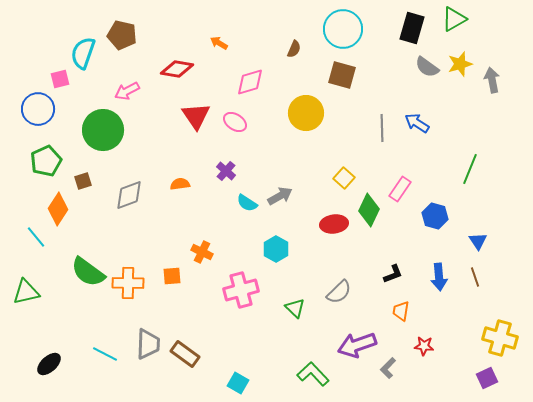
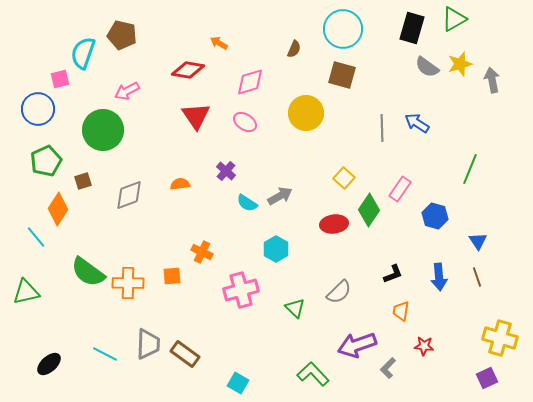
red diamond at (177, 69): moved 11 px right, 1 px down
pink ellipse at (235, 122): moved 10 px right
green diamond at (369, 210): rotated 8 degrees clockwise
brown line at (475, 277): moved 2 px right
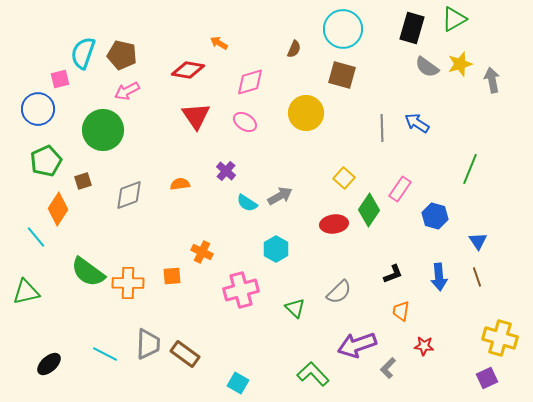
brown pentagon at (122, 35): moved 20 px down
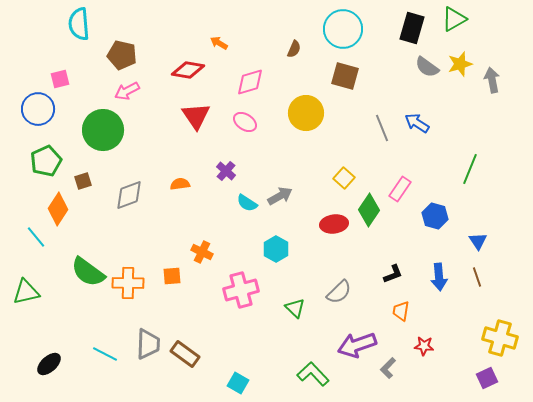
cyan semicircle at (83, 53): moved 4 px left, 29 px up; rotated 24 degrees counterclockwise
brown square at (342, 75): moved 3 px right, 1 px down
gray line at (382, 128): rotated 20 degrees counterclockwise
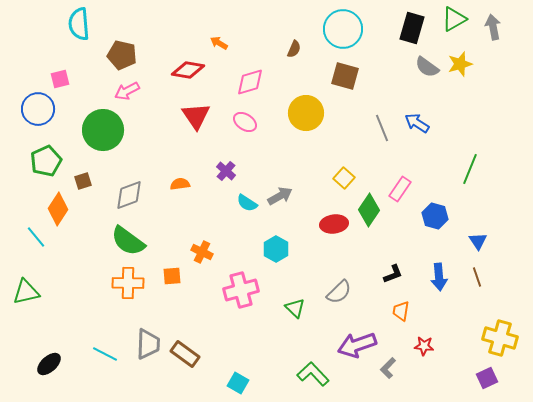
gray arrow at (492, 80): moved 1 px right, 53 px up
green semicircle at (88, 272): moved 40 px right, 31 px up
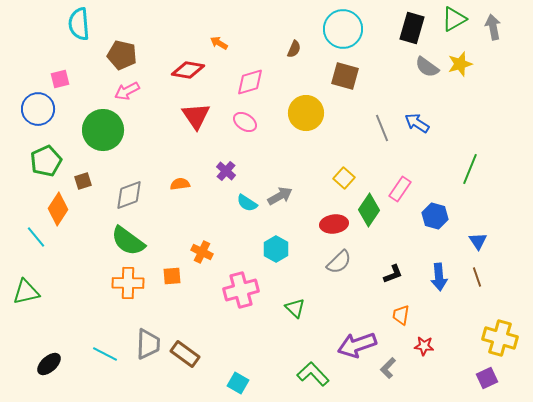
gray semicircle at (339, 292): moved 30 px up
orange trapezoid at (401, 311): moved 4 px down
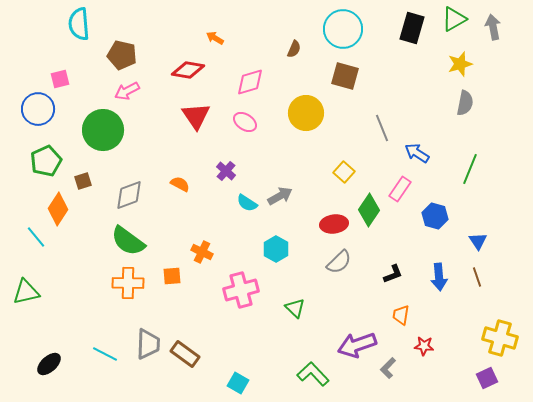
orange arrow at (219, 43): moved 4 px left, 5 px up
gray semicircle at (427, 67): moved 38 px right, 36 px down; rotated 115 degrees counterclockwise
blue arrow at (417, 123): moved 30 px down
yellow square at (344, 178): moved 6 px up
orange semicircle at (180, 184): rotated 36 degrees clockwise
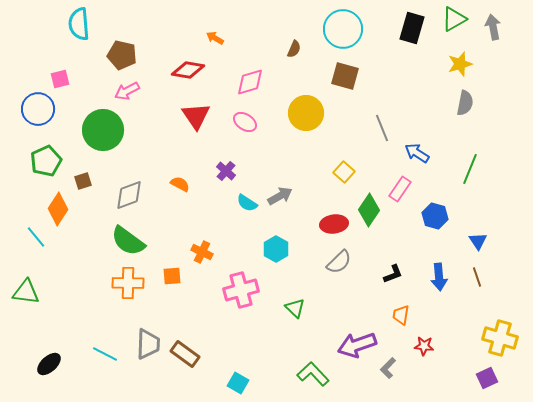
green triangle at (26, 292): rotated 20 degrees clockwise
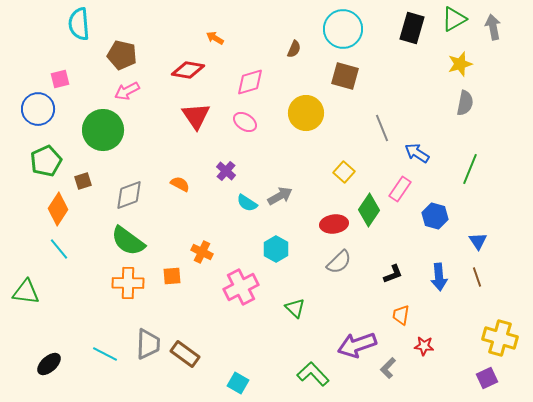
cyan line at (36, 237): moved 23 px right, 12 px down
pink cross at (241, 290): moved 3 px up; rotated 12 degrees counterclockwise
